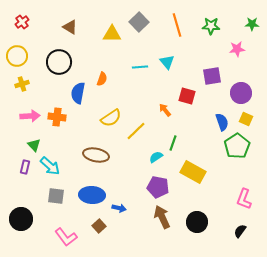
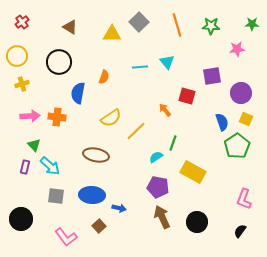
orange semicircle at (102, 79): moved 2 px right, 2 px up
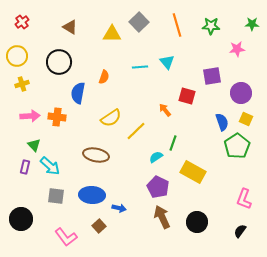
purple pentagon at (158, 187): rotated 15 degrees clockwise
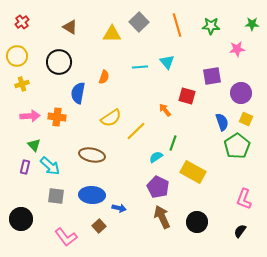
brown ellipse at (96, 155): moved 4 px left
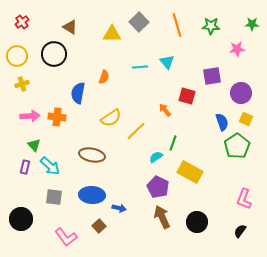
black circle at (59, 62): moved 5 px left, 8 px up
yellow rectangle at (193, 172): moved 3 px left
gray square at (56, 196): moved 2 px left, 1 px down
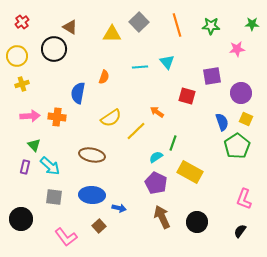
black circle at (54, 54): moved 5 px up
orange arrow at (165, 110): moved 8 px left, 2 px down; rotated 16 degrees counterclockwise
purple pentagon at (158, 187): moved 2 px left, 4 px up
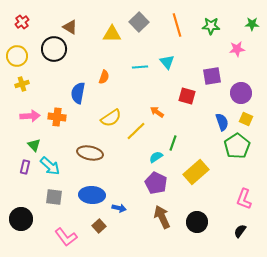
brown ellipse at (92, 155): moved 2 px left, 2 px up
yellow rectangle at (190, 172): moved 6 px right; rotated 70 degrees counterclockwise
